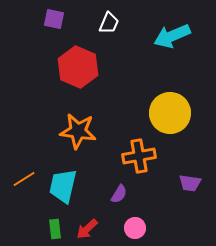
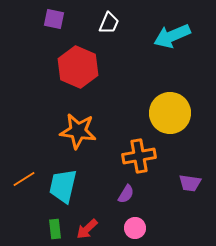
purple semicircle: moved 7 px right
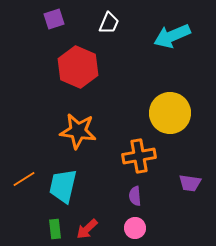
purple square: rotated 30 degrees counterclockwise
purple semicircle: moved 9 px right, 2 px down; rotated 144 degrees clockwise
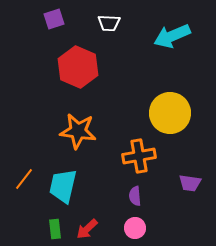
white trapezoid: rotated 70 degrees clockwise
orange line: rotated 20 degrees counterclockwise
